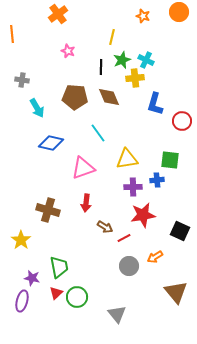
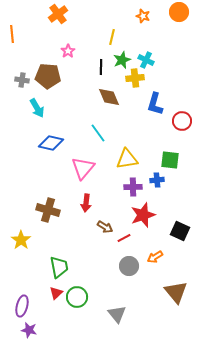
pink star: rotated 16 degrees clockwise
brown pentagon: moved 27 px left, 21 px up
pink triangle: rotated 30 degrees counterclockwise
red star: rotated 10 degrees counterclockwise
purple star: moved 3 px left, 52 px down
purple ellipse: moved 5 px down
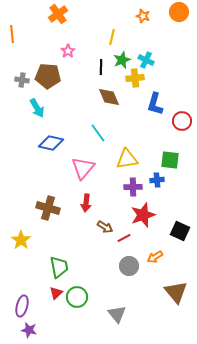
brown cross: moved 2 px up
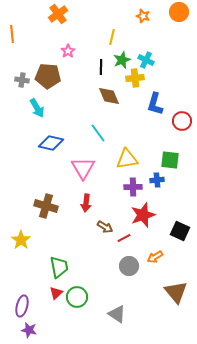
brown diamond: moved 1 px up
pink triangle: rotated 10 degrees counterclockwise
brown cross: moved 2 px left, 2 px up
gray triangle: rotated 18 degrees counterclockwise
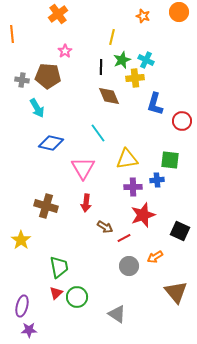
pink star: moved 3 px left
purple star: rotated 14 degrees counterclockwise
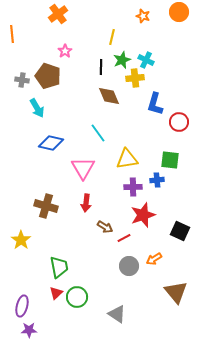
brown pentagon: rotated 15 degrees clockwise
red circle: moved 3 px left, 1 px down
orange arrow: moved 1 px left, 2 px down
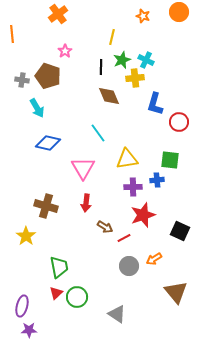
blue diamond: moved 3 px left
yellow star: moved 5 px right, 4 px up
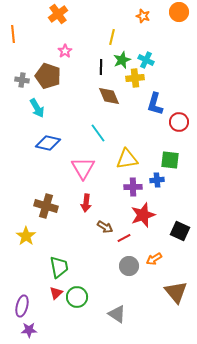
orange line: moved 1 px right
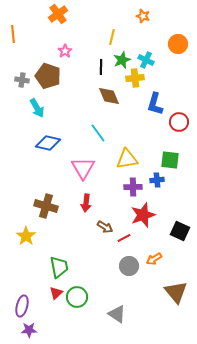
orange circle: moved 1 px left, 32 px down
